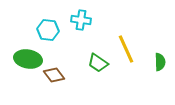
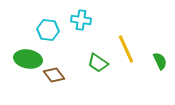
green semicircle: moved 1 px up; rotated 24 degrees counterclockwise
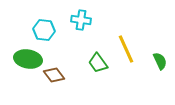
cyan hexagon: moved 4 px left
green trapezoid: rotated 20 degrees clockwise
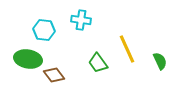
yellow line: moved 1 px right
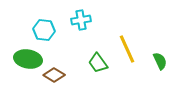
cyan cross: rotated 18 degrees counterclockwise
brown diamond: rotated 20 degrees counterclockwise
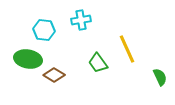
green semicircle: moved 16 px down
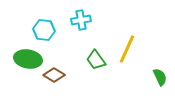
yellow line: rotated 48 degrees clockwise
green trapezoid: moved 2 px left, 3 px up
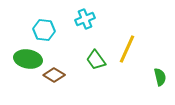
cyan cross: moved 4 px right, 1 px up; rotated 12 degrees counterclockwise
green semicircle: rotated 12 degrees clockwise
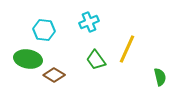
cyan cross: moved 4 px right, 3 px down
